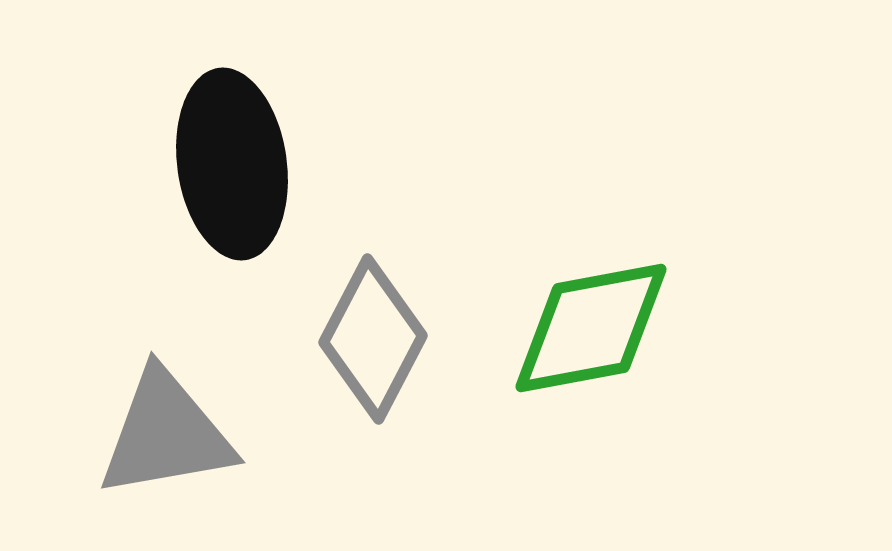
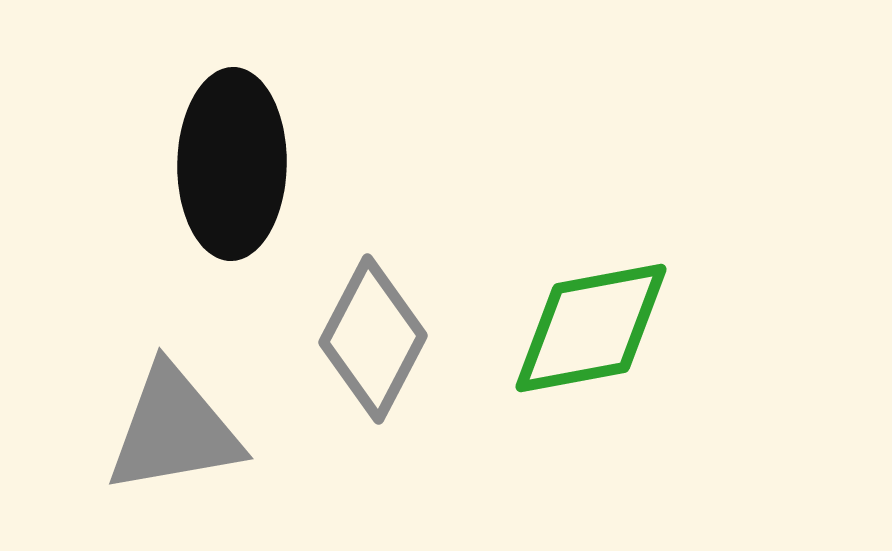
black ellipse: rotated 9 degrees clockwise
gray triangle: moved 8 px right, 4 px up
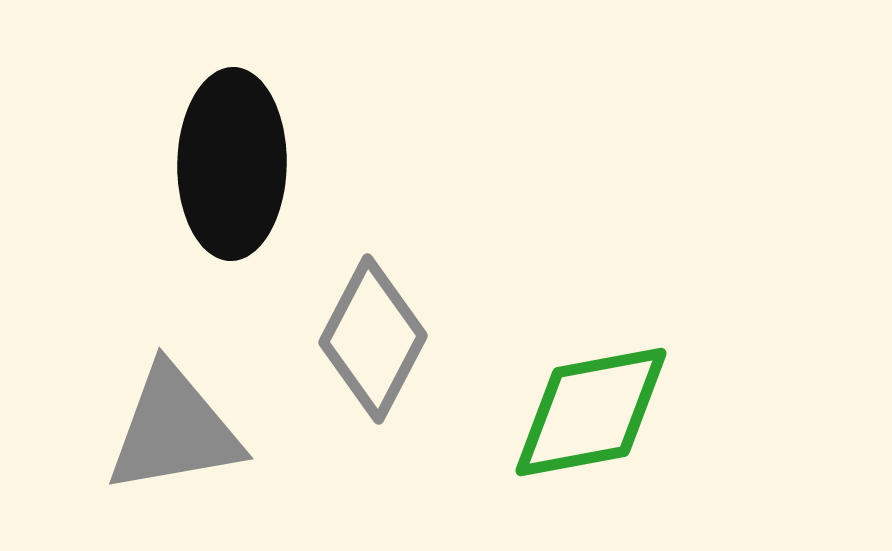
green diamond: moved 84 px down
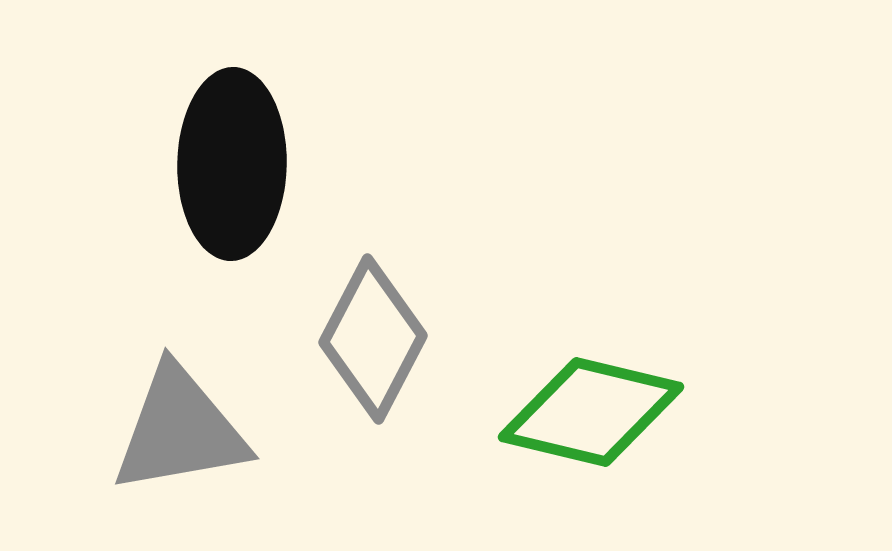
green diamond: rotated 24 degrees clockwise
gray triangle: moved 6 px right
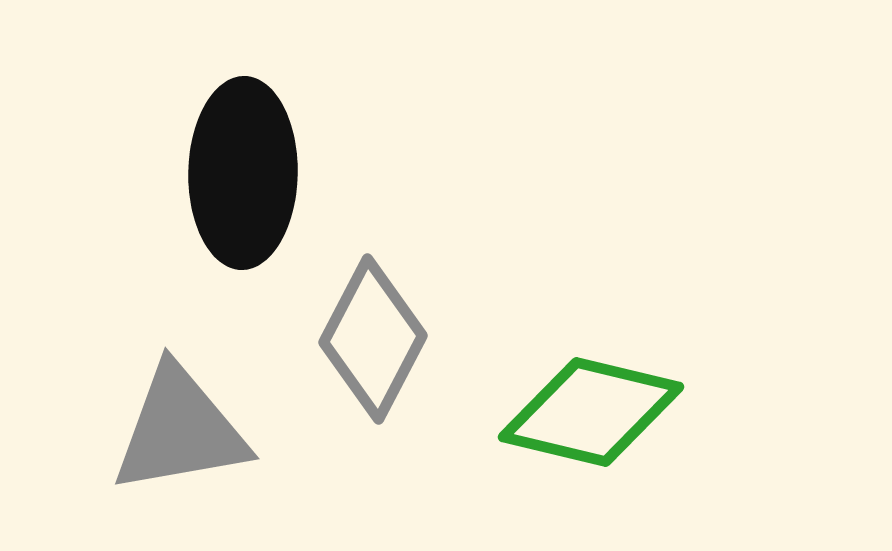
black ellipse: moved 11 px right, 9 px down
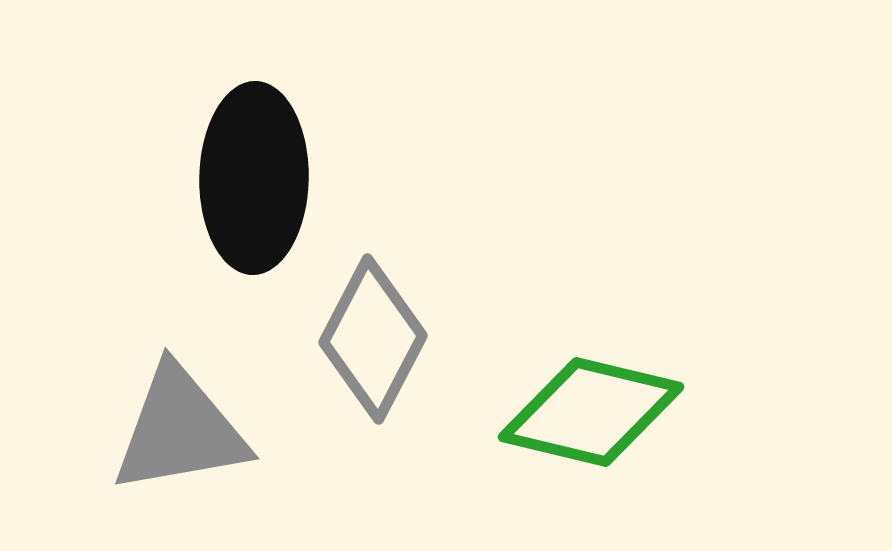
black ellipse: moved 11 px right, 5 px down
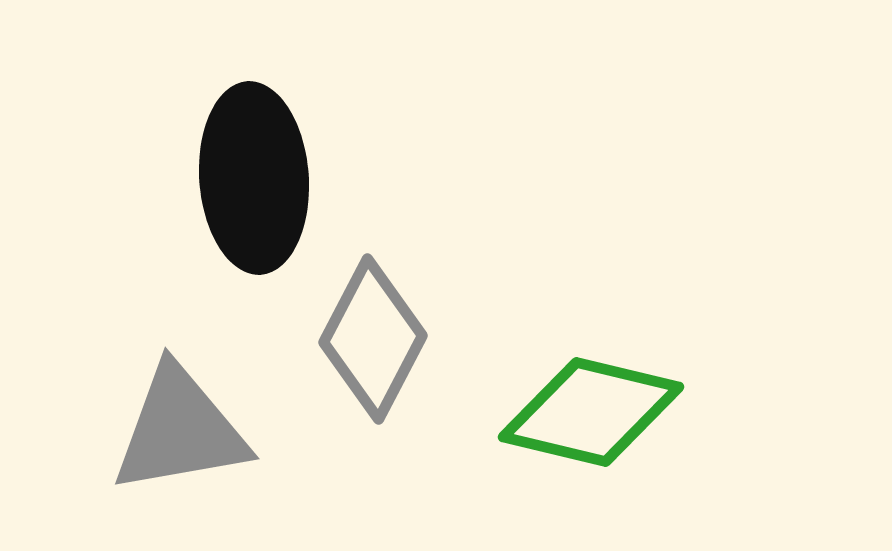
black ellipse: rotated 5 degrees counterclockwise
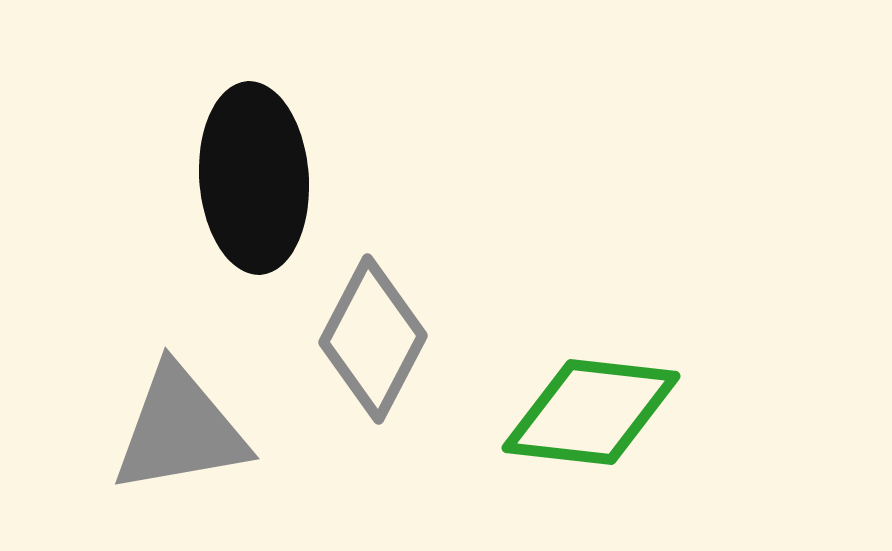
green diamond: rotated 7 degrees counterclockwise
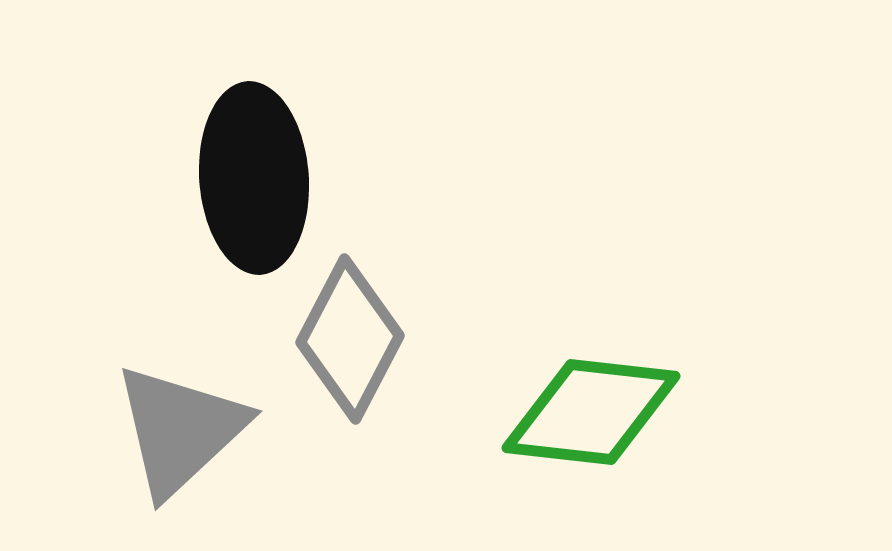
gray diamond: moved 23 px left
gray triangle: rotated 33 degrees counterclockwise
